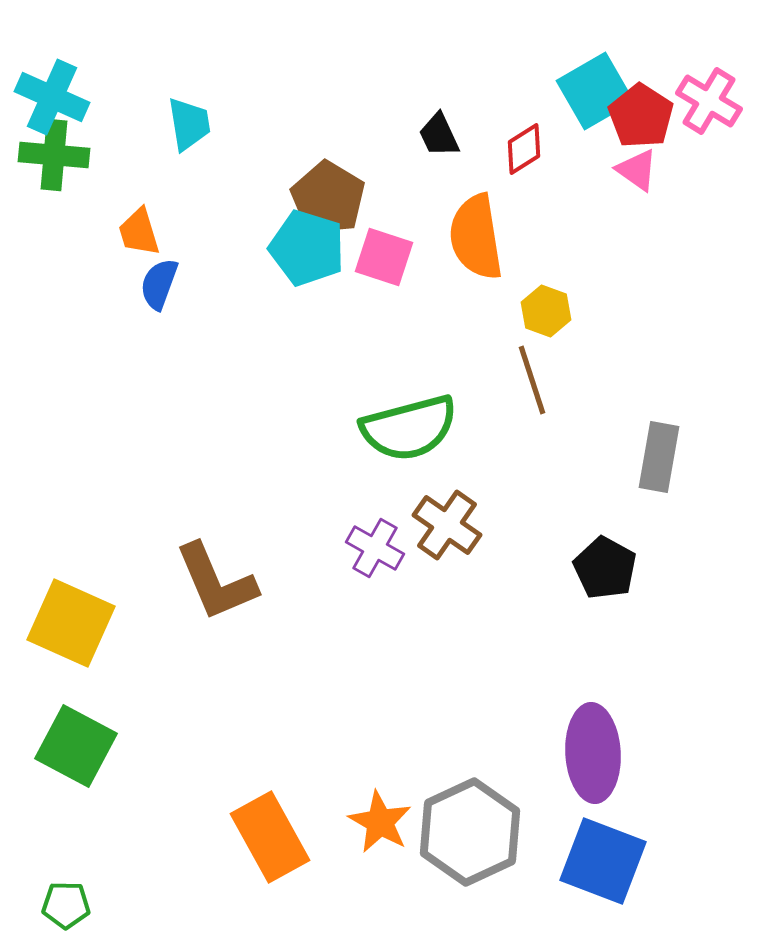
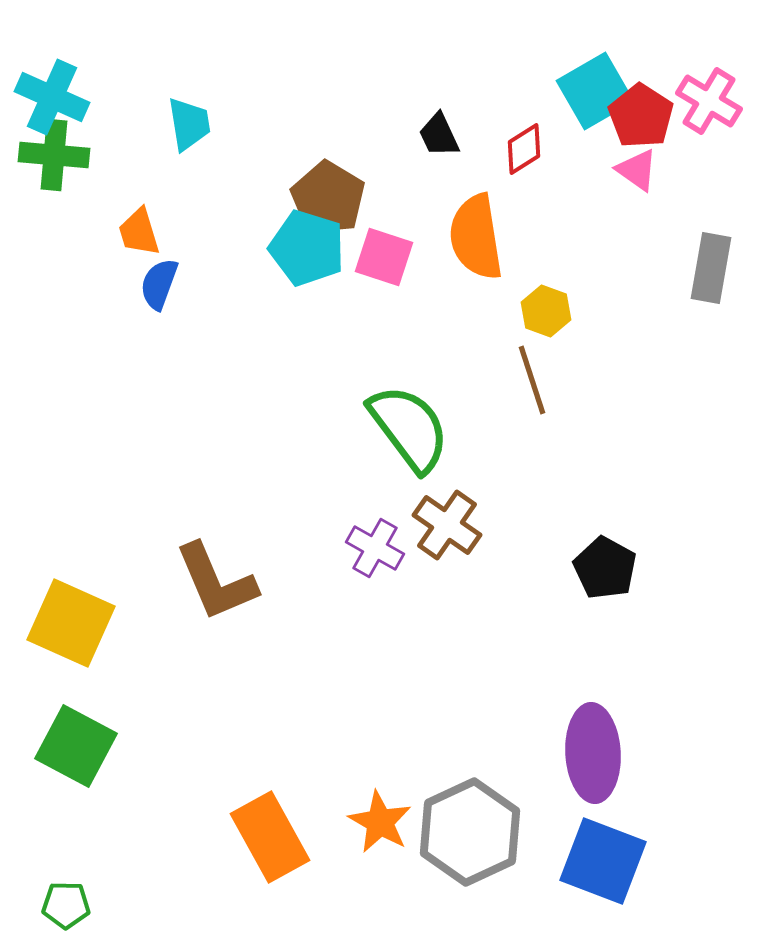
green semicircle: rotated 112 degrees counterclockwise
gray rectangle: moved 52 px right, 189 px up
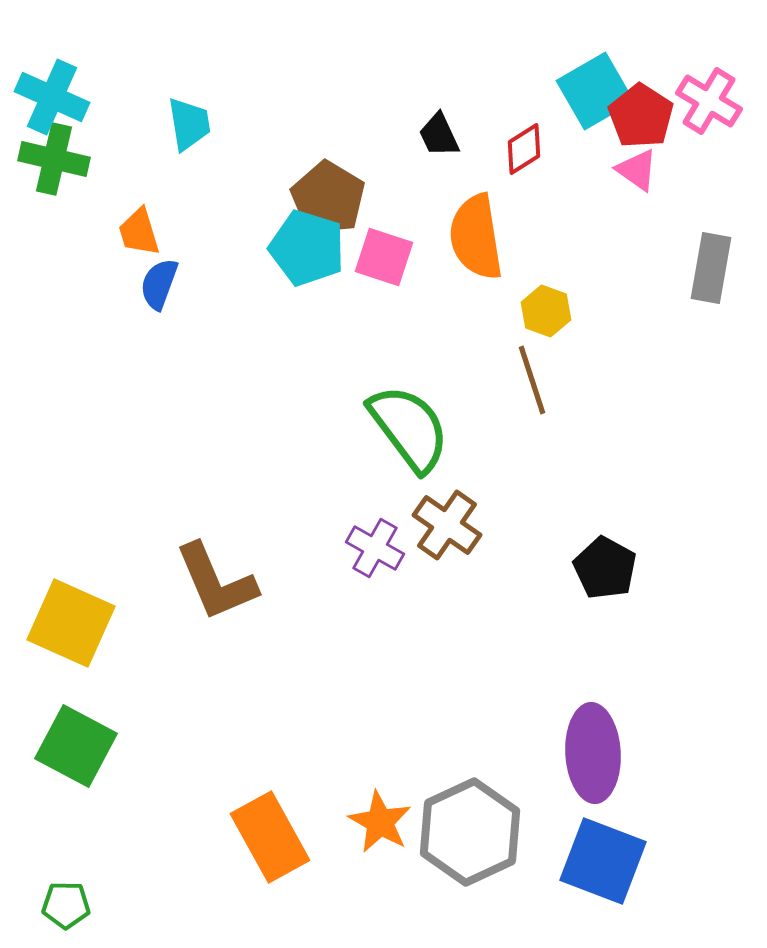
green cross: moved 4 px down; rotated 8 degrees clockwise
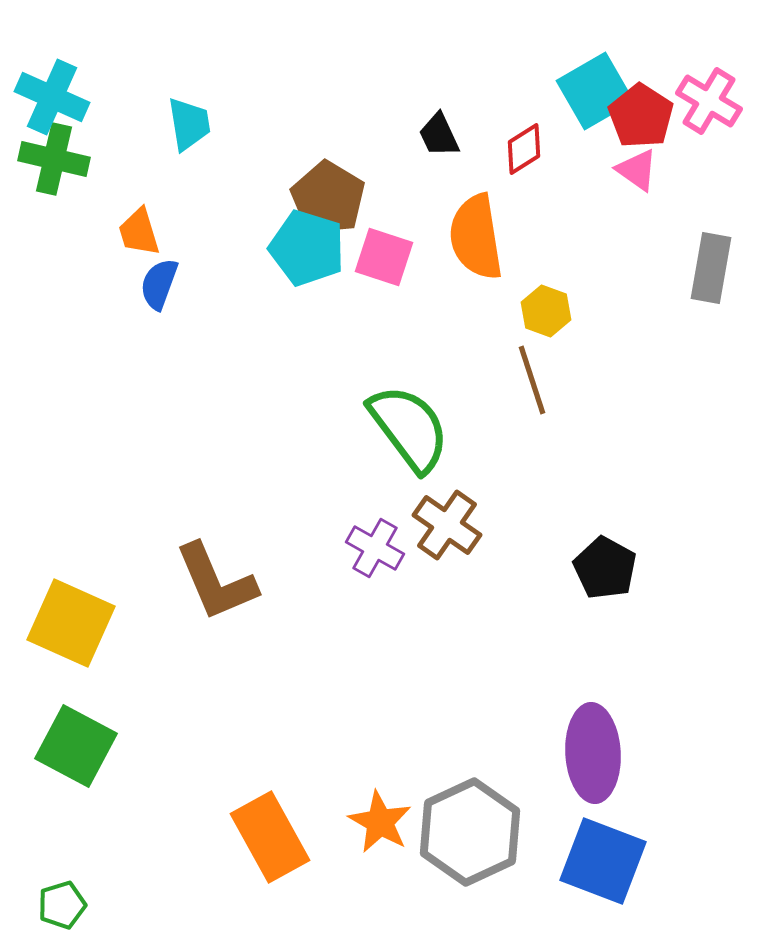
green pentagon: moved 4 px left; rotated 18 degrees counterclockwise
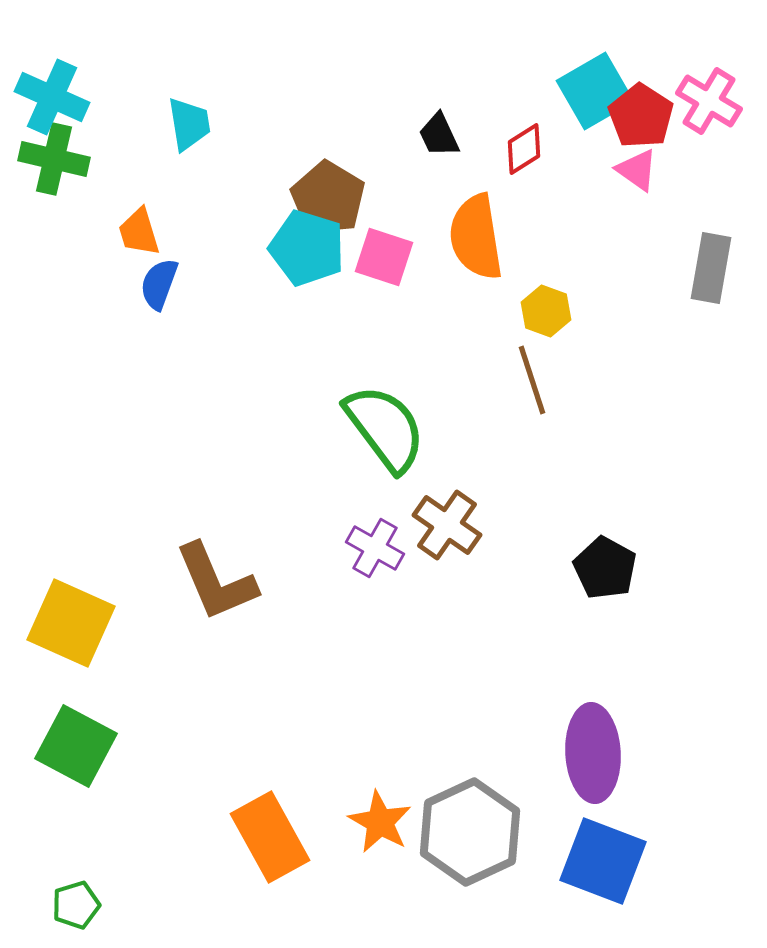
green semicircle: moved 24 px left
green pentagon: moved 14 px right
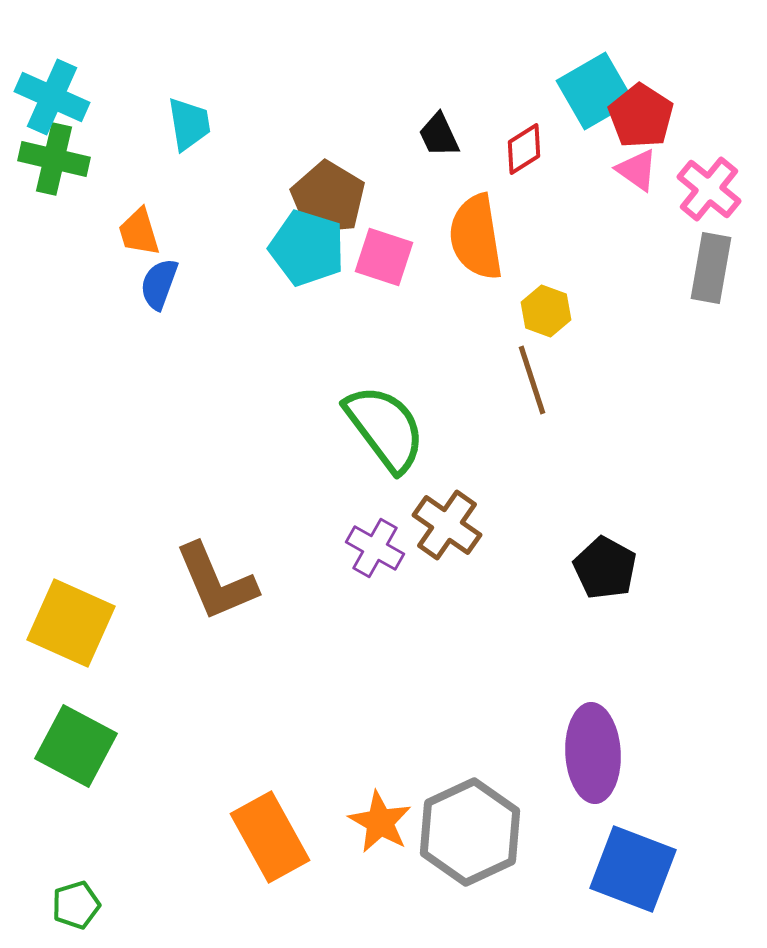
pink cross: moved 88 px down; rotated 8 degrees clockwise
blue square: moved 30 px right, 8 px down
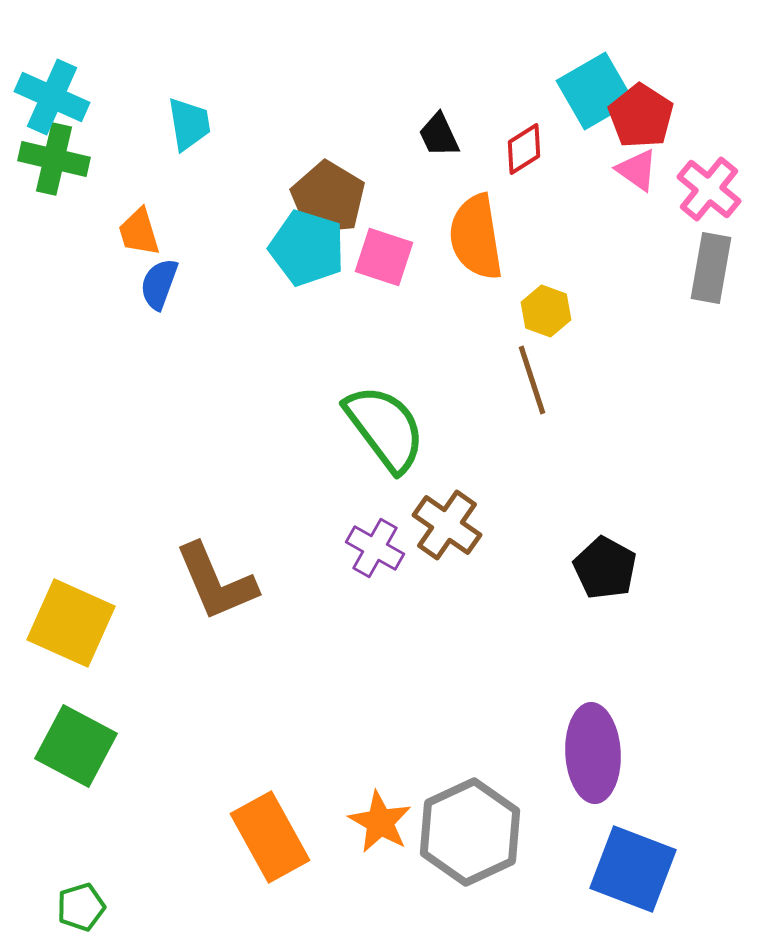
green pentagon: moved 5 px right, 2 px down
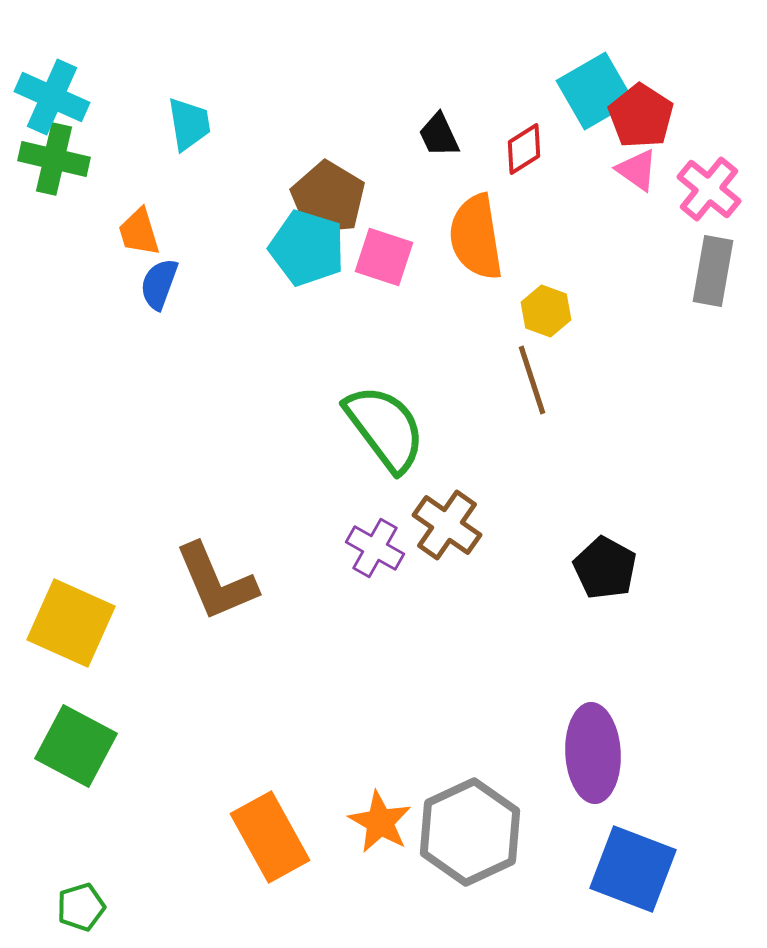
gray rectangle: moved 2 px right, 3 px down
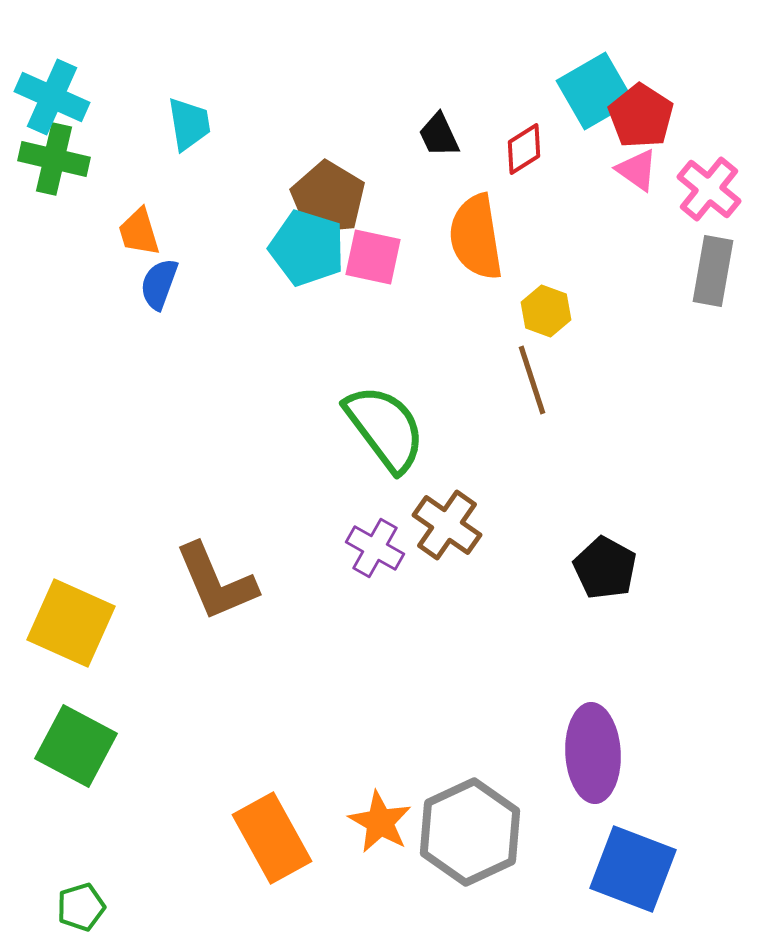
pink square: moved 11 px left; rotated 6 degrees counterclockwise
orange rectangle: moved 2 px right, 1 px down
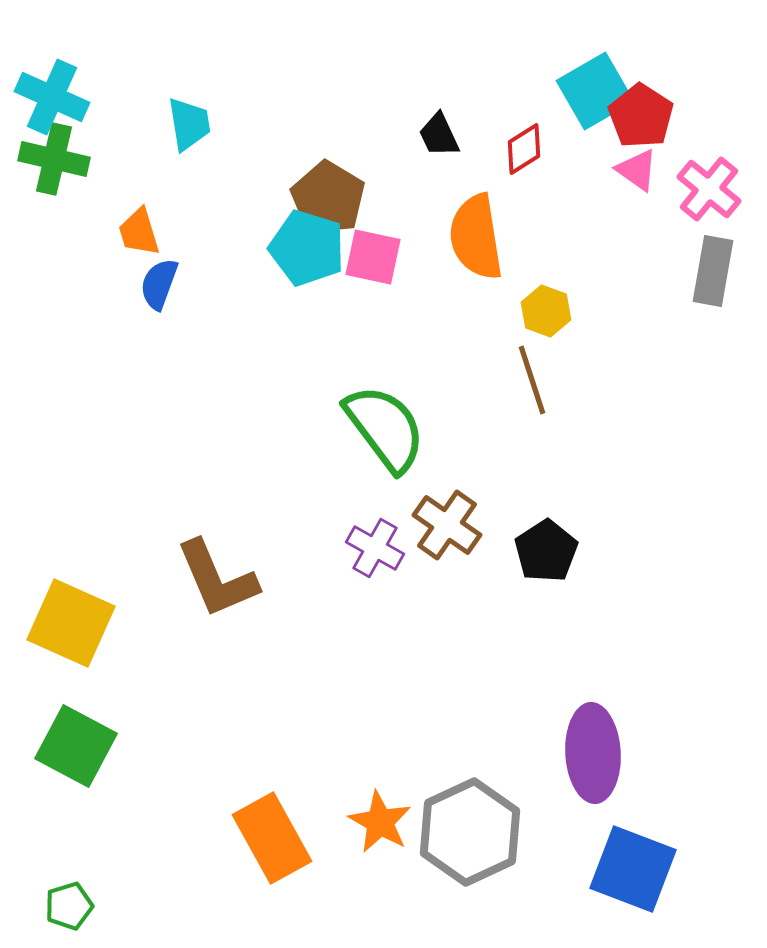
black pentagon: moved 59 px left, 17 px up; rotated 10 degrees clockwise
brown L-shape: moved 1 px right, 3 px up
green pentagon: moved 12 px left, 1 px up
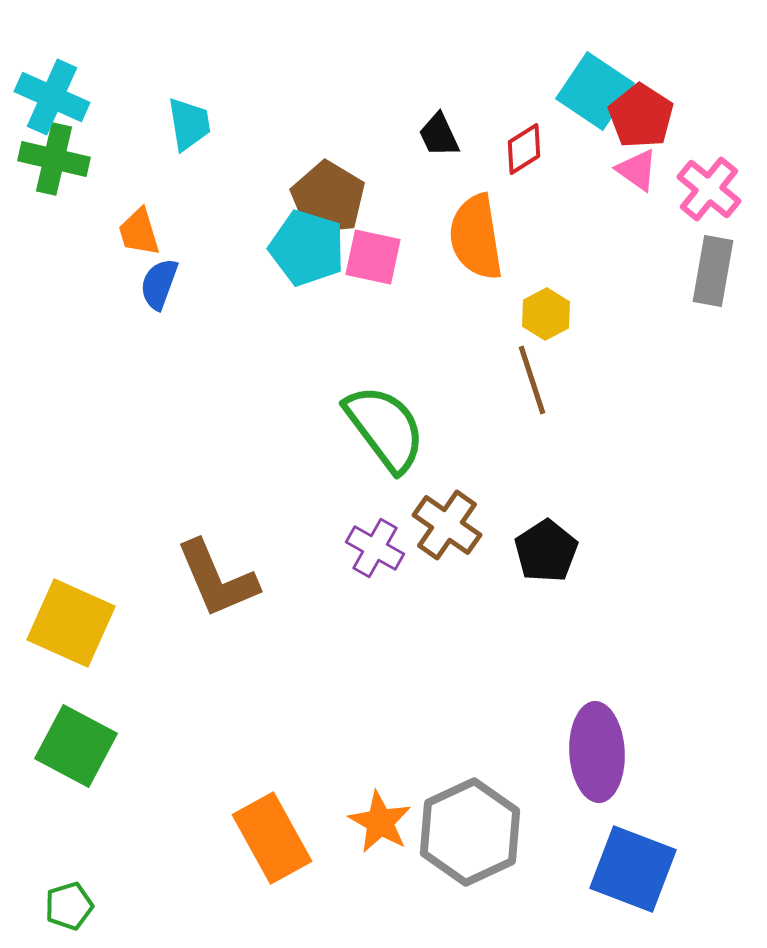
cyan square: rotated 26 degrees counterclockwise
yellow hexagon: moved 3 px down; rotated 12 degrees clockwise
purple ellipse: moved 4 px right, 1 px up
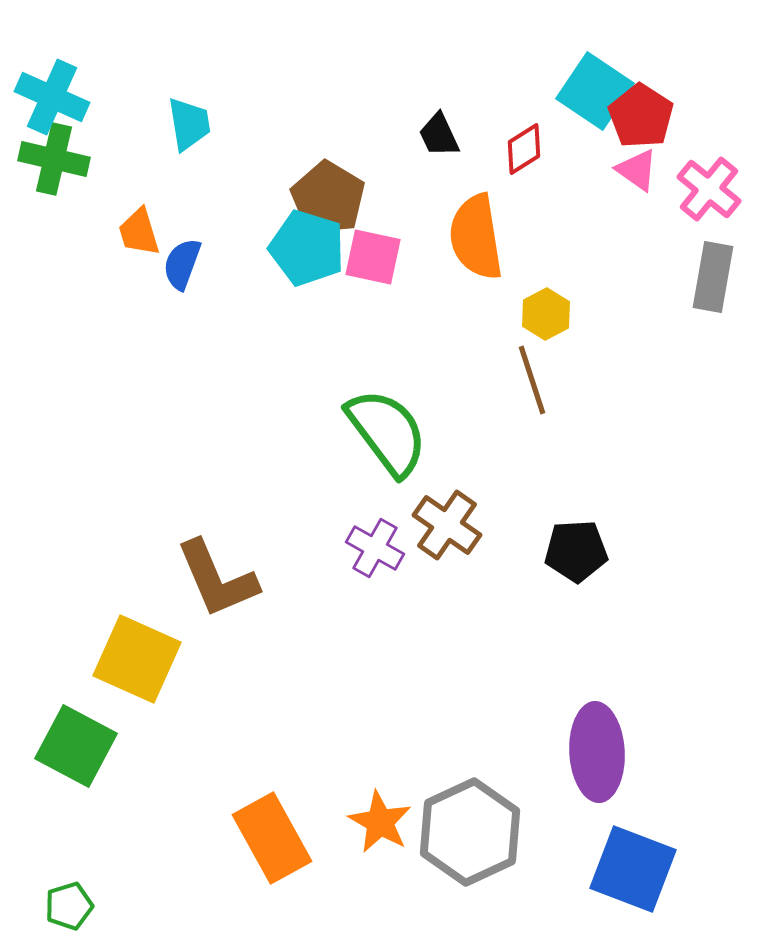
gray rectangle: moved 6 px down
blue semicircle: moved 23 px right, 20 px up
green semicircle: moved 2 px right, 4 px down
black pentagon: moved 30 px right; rotated 30 degrees clockwise
yellow square: moved 66 px right, 36 px down
